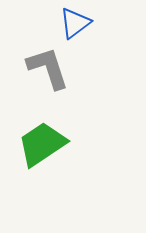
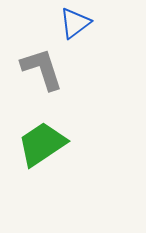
gray L-shape: moved 6 px left, 1 px down
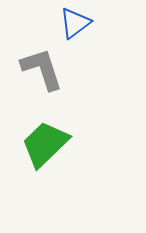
green trapezoid: moved 3 px right; rotated 10 degrees counterclockwise
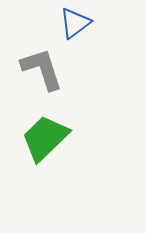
green trapezoid: moved 6 px up
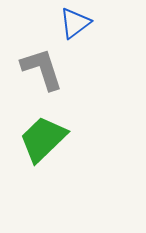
green trapezoid: moved 2 px left, 1 px down
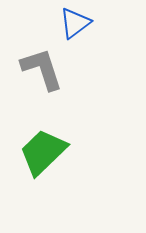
green trapezoid: moved 13 px down
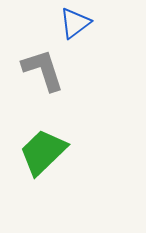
gray L-shape: moved 1 px right, 1 px down
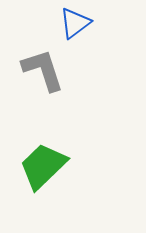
green trapezoid: moved 14 px down
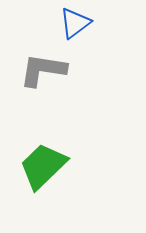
gray L-shape: rotated 63 degrees counterclockwise
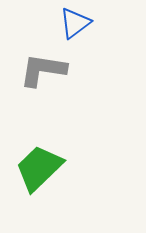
green trapezoid: moved 4 px left, 2 px down
